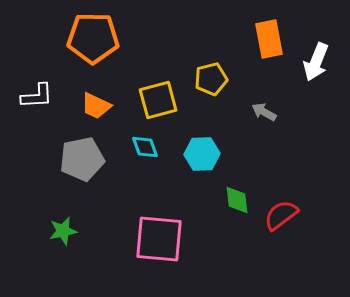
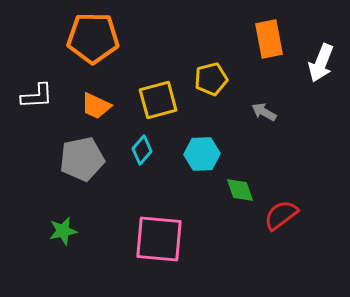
white arrow: moved 5 px right, 1 px down
cyan diamond: moved 3 px left, 3 px down; rotated 60 degrees clockwise
green diamond: moved 3 px right, 10 px up; rotated 12 degrees counterclockwise
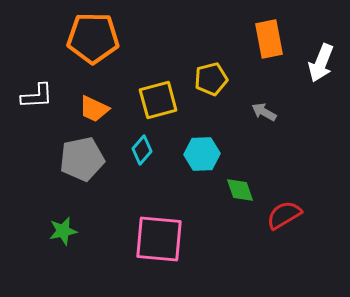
orange trapezoid: moved 2 px left, 3 px down
red semicircle: moved 3 px right; rotated 6 degrees clockwise
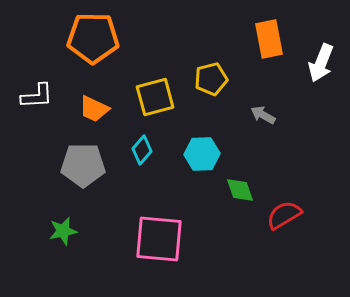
yellow square: moved 3 px left, 3 px up
gray arrow: moved 1 px left, 3 px down
gray pentagon: moved 1 px right, 6 px down; rotated 12 degrees clockwise
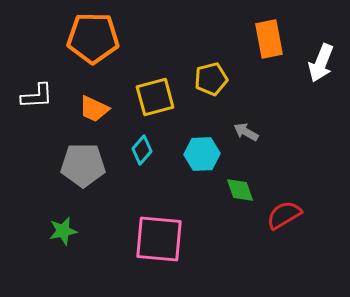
gray arrow: moved 17 px left, 17 px down
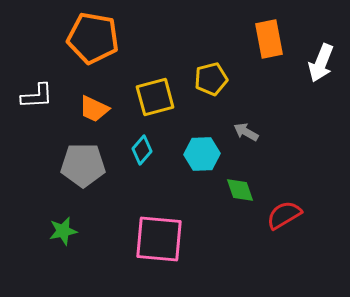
orange pentagon: rotated 9 degrees clockwise
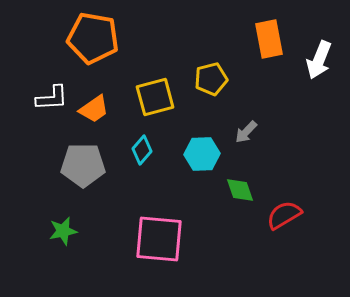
white arrow: moved 2 px left, 3 px up
white L-shape: moved 15 px right, 2 px down
orange trapezoid: rotated 60 degrees counterclockwise
gray arrow: rotated 75 degrees counterclockwise
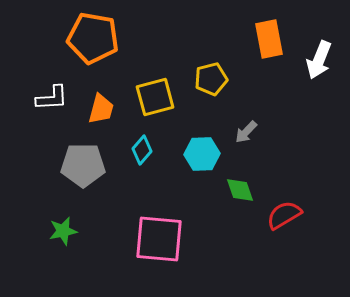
orange trapezoid: moved 7 px right; rotated 40 degrees counterclockwise
